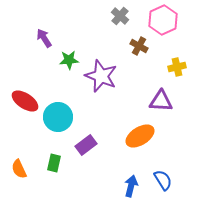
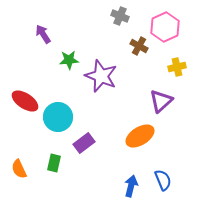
gray cross: rotated 18 degrees counterclockwise
pink hexagon: moved 2 px right, 7 px down
purple arrow: moved 1 px left, 4 px up
purple triangle: rotated 45 degrees counterclockwise
purple rectangle: moved 2 px left, 2 px up
blue semicircle: rotated 10 degrees clockwise
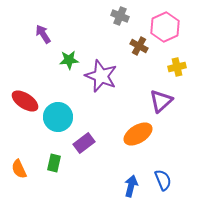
orange ellipse: moved 2 px left, 2 px up
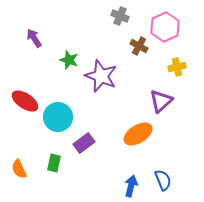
purple arrow: moved 9 px left, 4 px down
green star: rotated 24 degrees clockwise
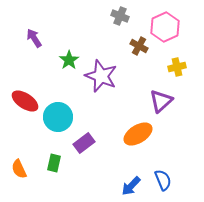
green star: rotated 18 degrees clockwise
blue arrow: rotated 150 degrees counterclockwise
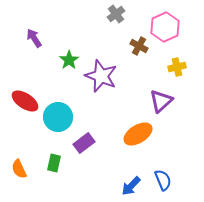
gray cross: moved 4 px left, 2 px up; rotated 30 degrees clockwise
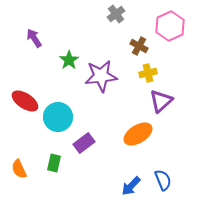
pink hexagon: moved 5 px right, 1 px up
yellow cross: moved 29 px left, 6 px down
purple star: rotated 28 degrees counterclockwise
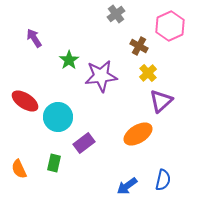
yellow cross: rotated 30 degrees counterclockwise
blue semicircle: rotated 35 degrees clockwise
blue arrow: moved 4 px left; rotated 10 degrees clockwise
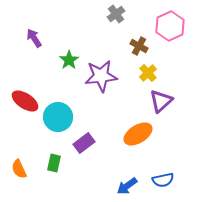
blue semicircle: rotated 65 degrees clockwise
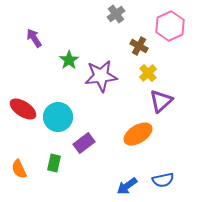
red ellipse: moved 2 px left, 8 px down
